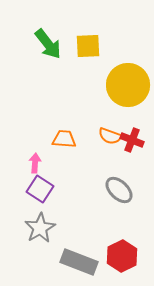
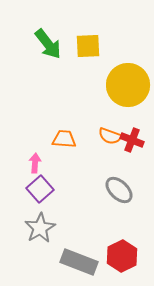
purple square: rotated 16 degrees clockwise
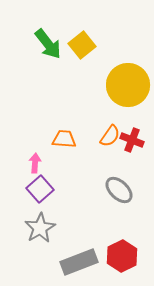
yellow square: moved 6 px left, 1 px up; rotated 36 degrees counterclockwise
orange semicircle: rotated 75 degrees counterclockwise
gray rectangle: rotated 42 degrees counterclockwise
